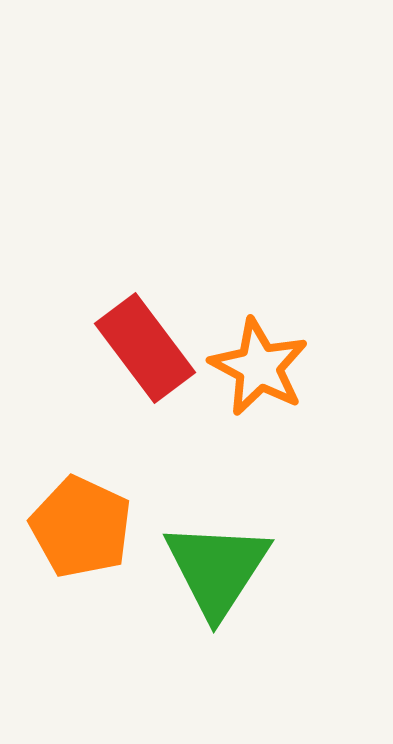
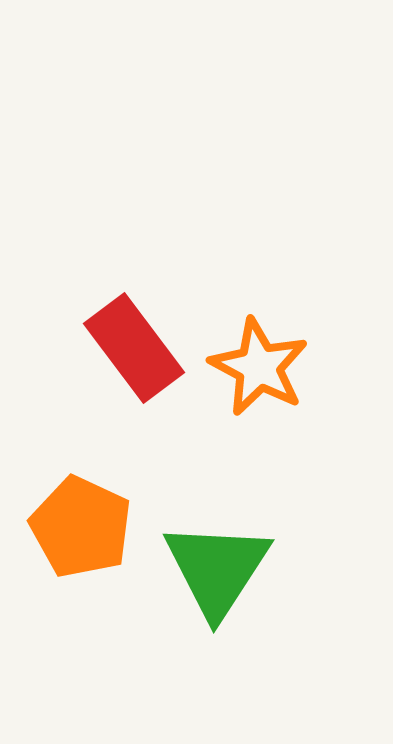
red rectangle: moved 11 px left
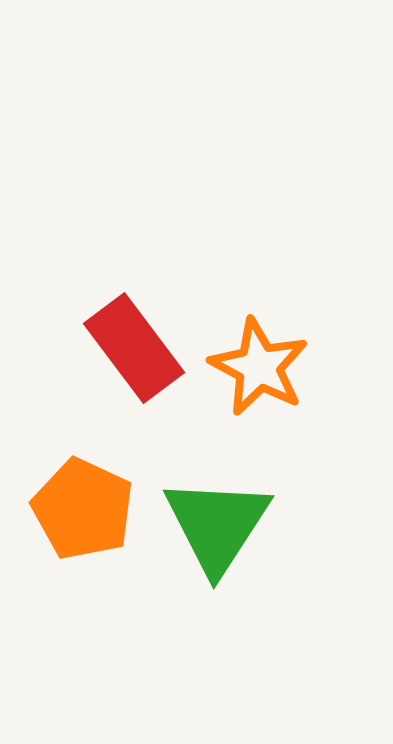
orange pentagon: moved 2 px right, 18 px up
green triangle: moved 44 px up
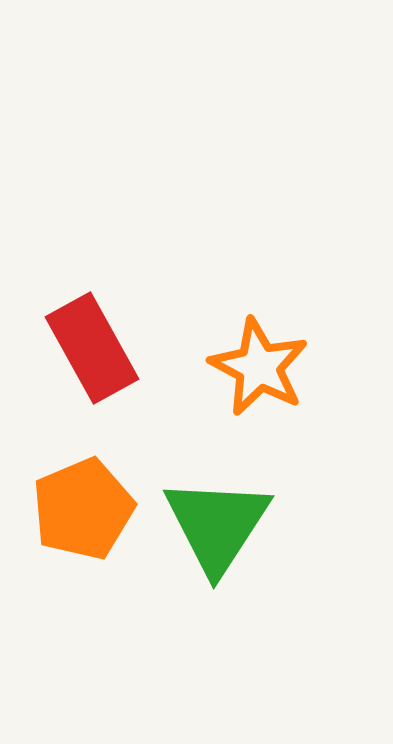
red rectangle: moved 42 px left; rotated 8 degrees clockwise
orange pentagon: rotated 24 degrees clockwise
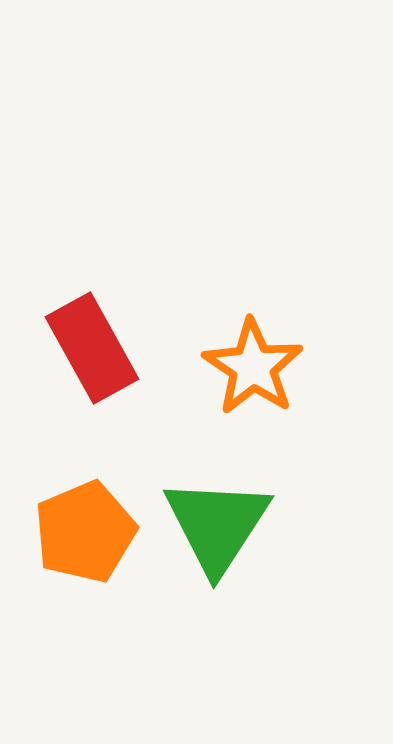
orange star: moved 6 px left; rotated 6 degrees clockwise
orange pentagon: moved 2 px right, 23 px down
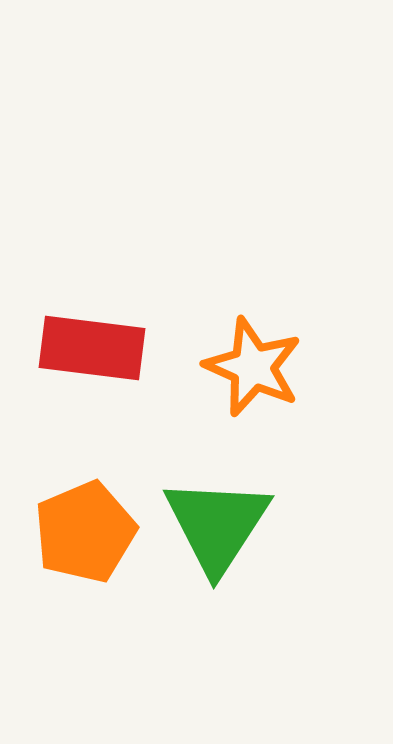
red rectangle: rotated 54 degrees counterclockwise
orange star: rotated 10 degrees counterclockwise
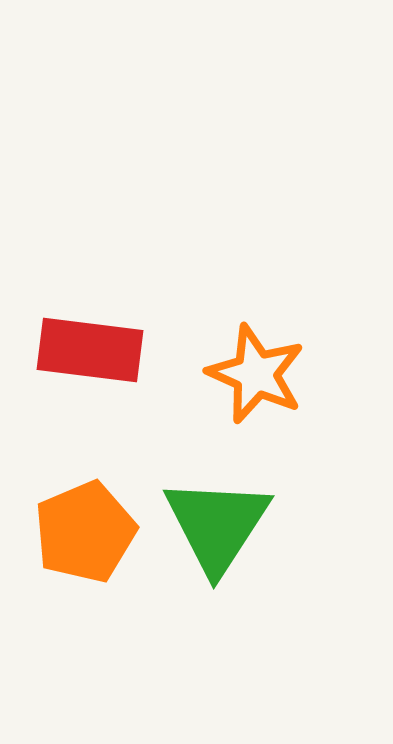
red rectangle: moved 2 px left, 2 px down
orange star: moved 3 px right, 7 px down
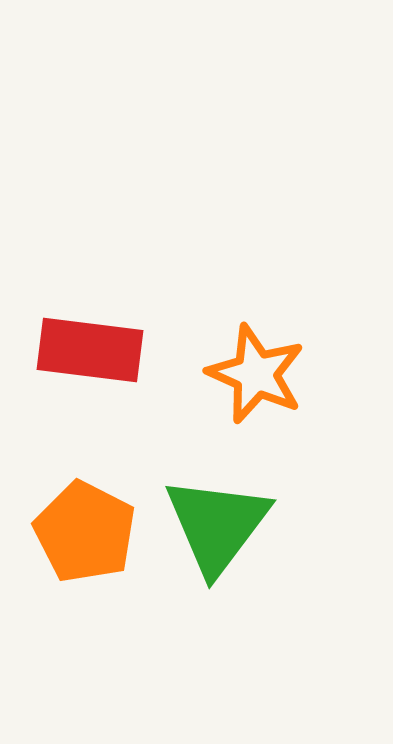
green triangle: rotated 4 degrees clockwise
orange pentagon: rotated 22 degrees counterclockwise
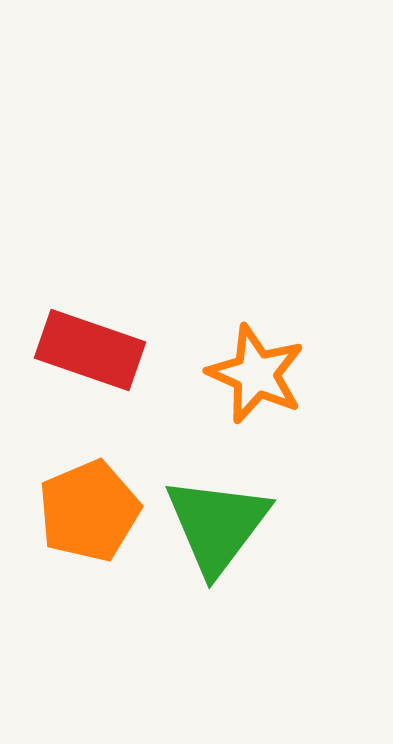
red rectangle: rotated 12 degrees clockwise
orange pentagon: moved 4 px right, 21 px up; rotated 22 degrees clockwise
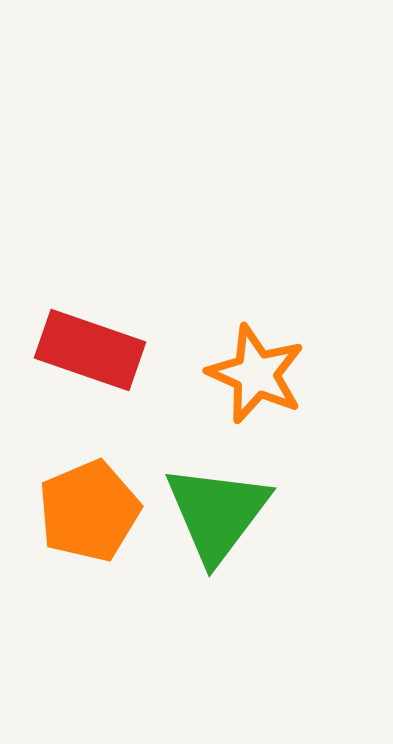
green triangle: moved 12 px up
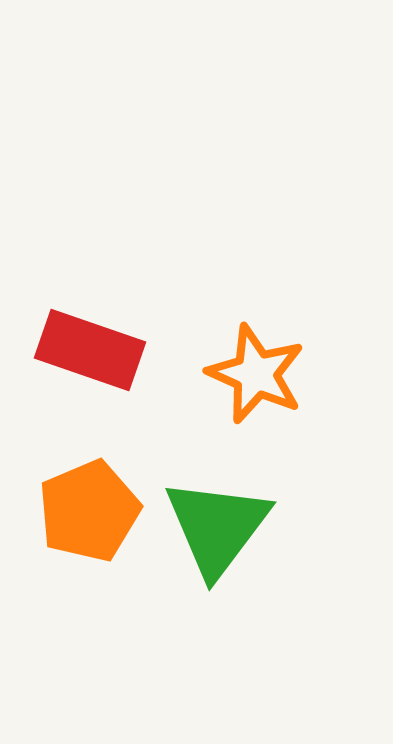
green triangle: moved 14 px down
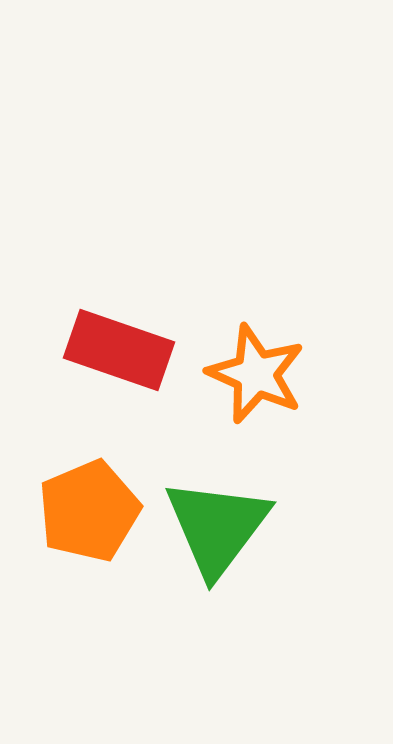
red rectangle: moved 29 px right
